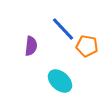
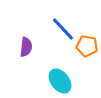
purple semicircle: moved 5 px left, 1 px down
cyan ellipse: rotated 10 degrees clockwise
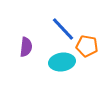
cyan ellipse: moved 2 px right, 19 px up; rotated 60 degrees counterclockwise
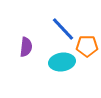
orange pentagon: rotated 10 degrees counterclockwise
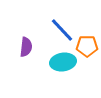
blue line: moved 1 px left, 1 px down
cyan ellipse: moved 1 px right
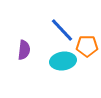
purple semicircle: moved 2 px left, 3 px down
cyan ellipse: moved 1 px up
